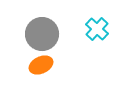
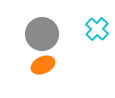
orange ellipse: moved 2 px right
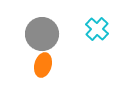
orange ellipse: rotated 50 degrees counterclockwise
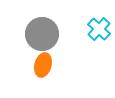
cyan cross: moved 2 px right
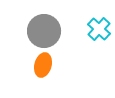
gray circle: moved 2 px right, 3 px up
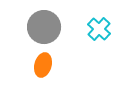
gray circle: moved 4 px up
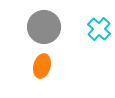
orange ellipse: moved 1 px left, 1 px down
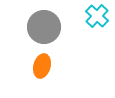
cyan cross: moved 2 px left, 13 px up
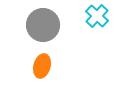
gray circle: moved 1 px left, 2 px up
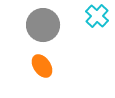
orange ellipse: rotated 50 degrees counterclockwise
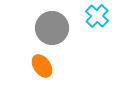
gray circle: moved 9 px right, 3 px down
